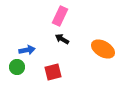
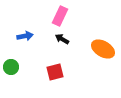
blue arrow: moved 2 px left, 14 px up
green circle: moved 6 px left
red square: moved 2 px right
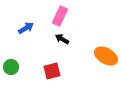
blue arrow: moved 1 px right, 8 px up; rotated 21 degrees counterclockwise
orange ellipse: moved 3 px right, 7 px down
red square: moved 3 px left, 1 px up
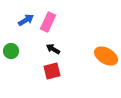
pink rectangle: moved 12 px left, 6 px down
blue arrow: moved 8 px up
black arrow: moved 9 px left, 10 px down
green circle: moved 16 px up
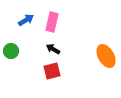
pink rectangle: moved 4 px right; rotated 12 degrees counterclockwise
orange ellipse: rotated 30 degrees clockwise
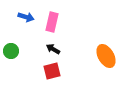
blue arrow: moved 3 px up; rotated 49 degrees clockwise
